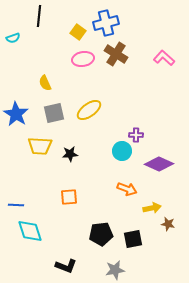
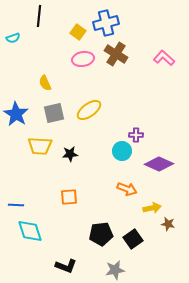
black square: rotated 24 degrees counterclockwise
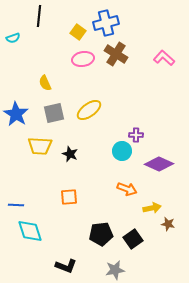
black star: rotated 28 degrees clockwise
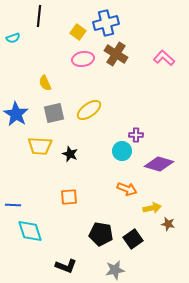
purple diamond: rotated 8 degrees counterclockwise
blue line: moved 3 px left
black pentagon: rotated 15 degrees clockwise
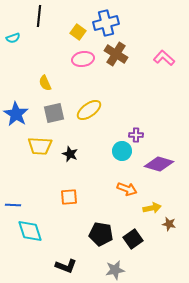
brown star: moved 1 px right
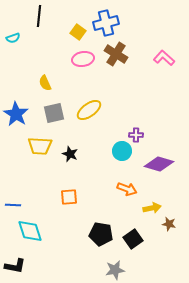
black L-shape: moved 51 px left; rotated 10 degrees counterclockwise
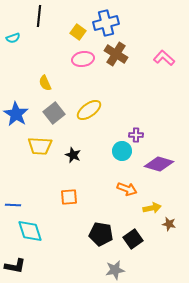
gray square: rotated 25 degrees counterclockwise
black star: moved 3 px right, 1 px down
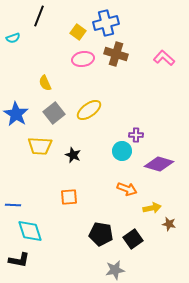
black line: rotated 15 degrees clockwise
brown cross: rotated 15 degrees counterclockwise
black L-shape: moved 4 px right, 6 px up
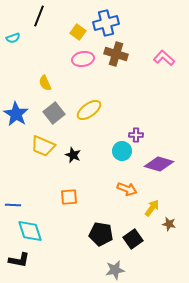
yellow trapezoid: moved 3 px right; rotated 20 degrees clockwise
yellow arrow: rotated 42 degrees counterclockwise
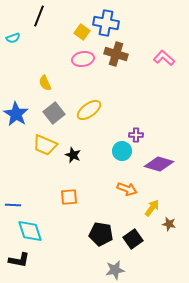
blue cross: rotated 25 degrees clockwise
yellow square: moved 4 px right
yellow trapezoid: moved 2 px right, 1 px up
